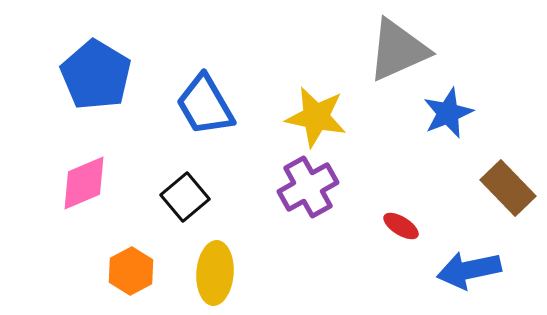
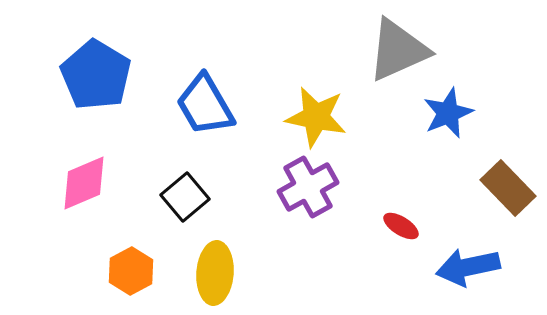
blue arrow: moved 1 px left, 3 px up
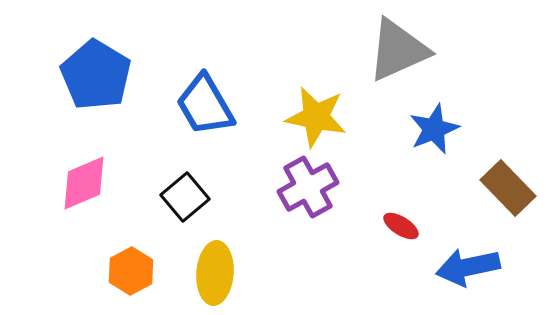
blue star: moved 14 px left, 16 px down
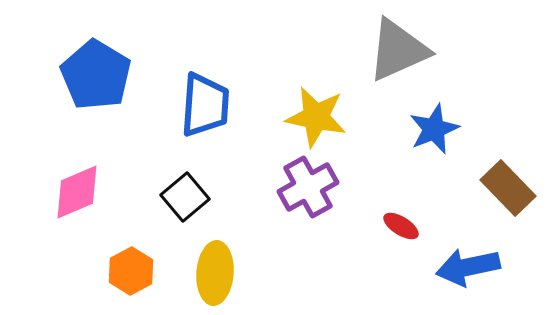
blue trapezoid: rotated 146 degrees counterclockwise
pink diamond: moved 7 px left, 9 px down
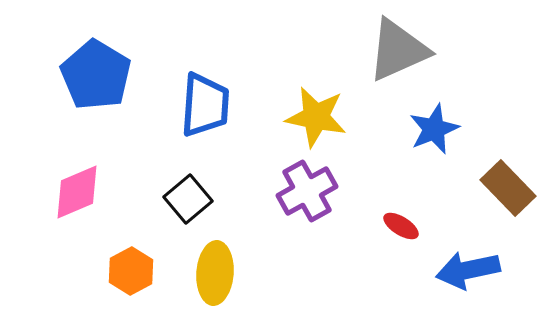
purple cross: moved 1 px left, 4 px down
black square: moved 3 px right, 2 px down
blue arrow: moved 3 px down
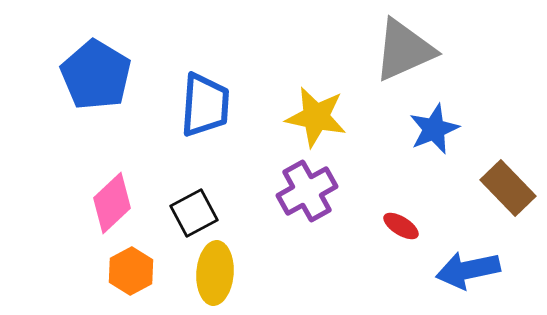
gray triangle: moved 6 px right
pink diamond: moved 35 px right, 11 px down; rotated 20 degrees counterclockwise
black square: moved 6 px right, 14 px down; rotated 12 degrees clockwise
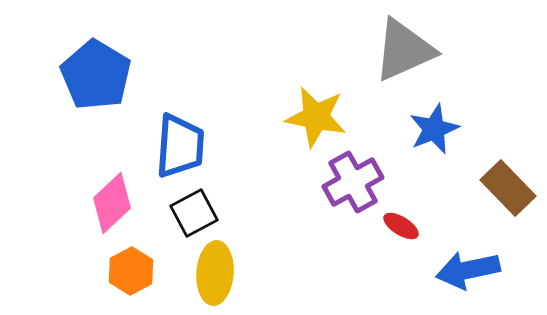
blue trapezoid: moved 25 px left, 41 px down
purple cross: moved 46 px right, 9 px up
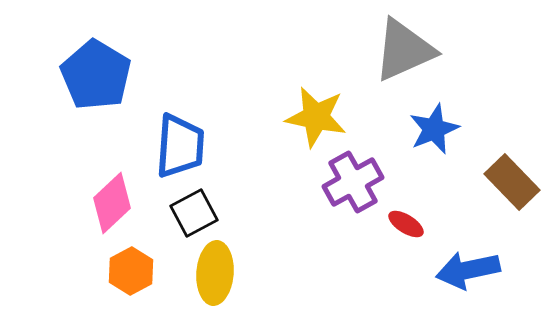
brown rectangle: moved 4 px right, 6 px up
red ellipse: moved 5 px right, 2 px up
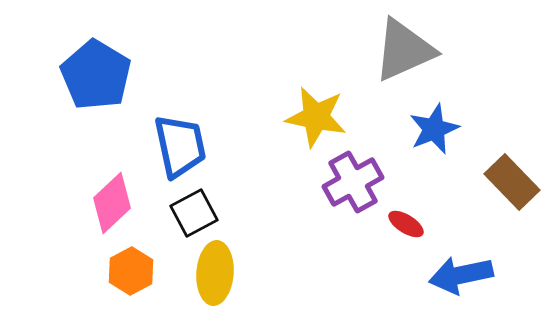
blue trapezoid: rotated 16 degrees counterclockwise
blue arrow: moved 7 px left, 5 px down
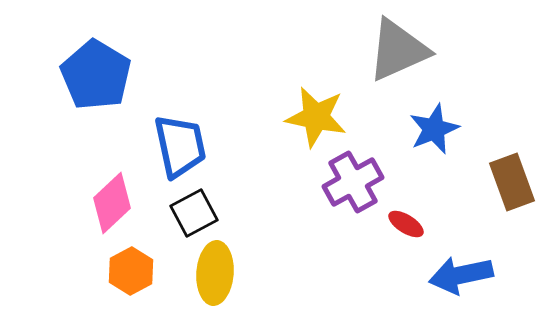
gray triangle: moved 6 px left
brown rectangle: rotated 24 degrees clockwise
